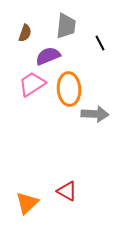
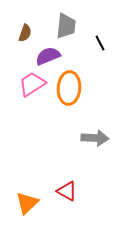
orange ellipse: moved 1 px up; rotated 8 degrees clockwise
gray arrow: moved 24 px down
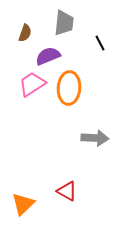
gray trapezoid: moved 2 px left, 3 px up
orange triangle: moved 4 px left, 1 px down
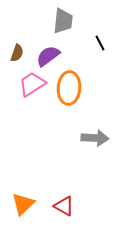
gray trapezoid: moved 1 px left, 2 px up
brown semicircle: moved 8 px left, 20 px down
purple semicircle: rotated 15 degrees counterclockwise
red triangle: moved 3 px left, 15 px down
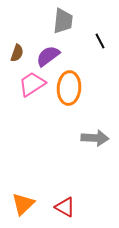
black line: moved 2 px up
red triangle: moved 1 px right, 1 px down
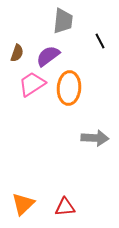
red triangle: rotated 35 degrees counterclockwise
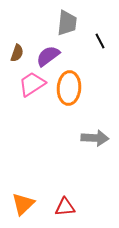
gray trapezoid: moved 4 px right, 2 px down
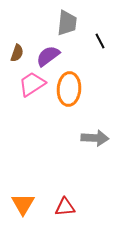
orange ellipse: moved 1 px down
orange triangle: rotated 15 degrees counterclockwise
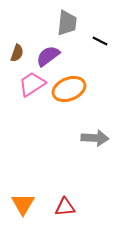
black line: rotated 35 degrees counterclockwise
orange ellipse: rotated 64 degrees clockwise
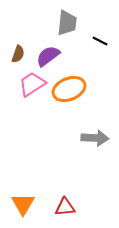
brown semicircle: moved 1 px right, 1 px down
